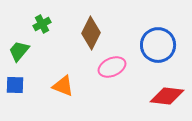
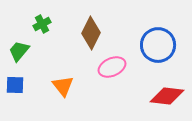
orange triangle: rotated 30 degrees clockwise
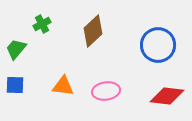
brown diamond: moved 2 px right, 2 px up; rotated 20 degrees clockwise
green trapezoid: moved 3 px left, 2 px up
pink ellipse: moved 6 px left, 24 px down; rotated 16 degrees clockwise
orange triangle: rotated 45 degrees counterclockwise
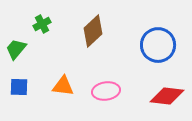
blue square: moved 4 px right, 2 px down
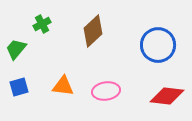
blue square: rotated 18 degrees counterclockwise
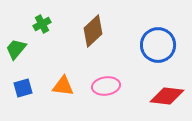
blue square: moved 4 px right, 1 px down
pink ellipse: moved 5 px up
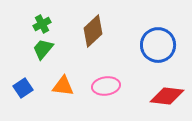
green trapezoid: moved 27 px right
blue square: rotated 18 degrees counterclockwise
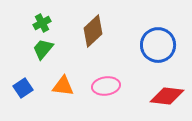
green cross: moved 1 px up
